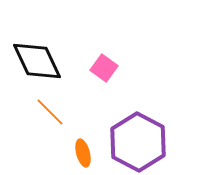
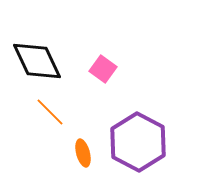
pink square: moved 1 px left, 1 px down
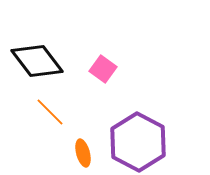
black diamond: rotated 12 degrees counterclockwise
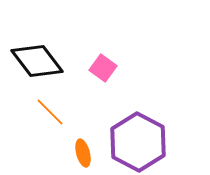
pink square: moved 1 px up
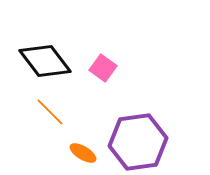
black diamond: moved 8 px right
purple hexagon: rotated 24 degrees clockwise
orange ellipse: rotated 44 degrees counterclockwise
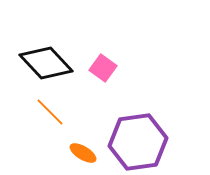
black diamond: moved 1 px right, 2 px down; rotated 6 degrees counterclockwise
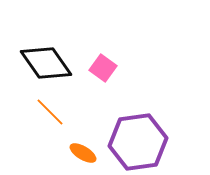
black diamond: rotated 8 degrees clockwise
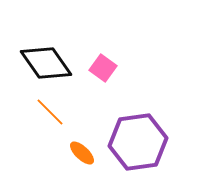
orange ellipse: moved 1 px left; rotated 12 degrees clockwise
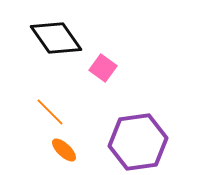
black diamond: moved 10 px right, 25 px up
orange ellipse: moved 18 px left, 3 px up
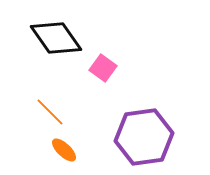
purple hexagon: moved 6 px right, 5 px up
